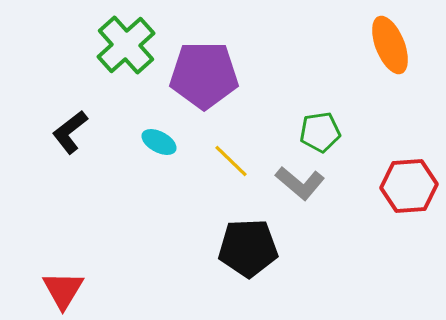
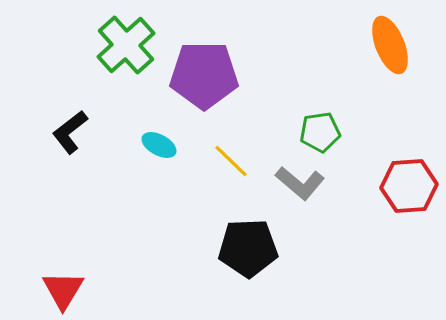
cyan ellipse: moved 3 px down
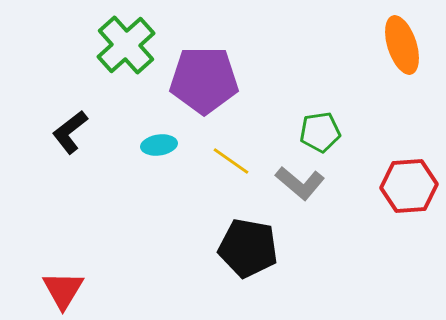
orange ellipse: moved 12 px right; rotated 4 degrees clockwise
purple pentagon: moved 5 px down
cyan ellipse: rotated 36 degrees counterclockwise
yellow line: rotated 9 degrees counterclockwise
black pentagon: rotated 12 degrees clockwise
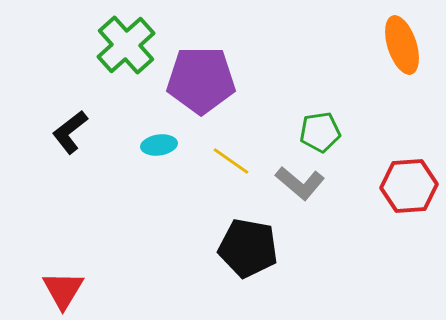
purple pentagon: moved 3 px left
